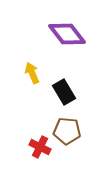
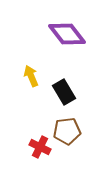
yellow arrow: moved 1 px left, 3 px down
brown pentagon: rotated 12 degrees counterclockwise
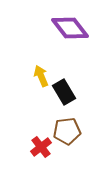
purple diamond: moved 3 px right, 6 px up
yellow arrow: moved 10 px right
red cross: moved 1 px right; rotated 25 degrees clockwise
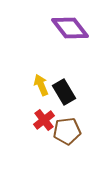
yellow arrow: moved 9 px down
red cross: moved 3 px right, 27 px up
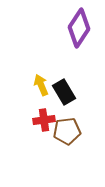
purple diamond: moved 9 px right; rotated 72 degrees clockwise
red cross: rotated 30 degrees clockwise
